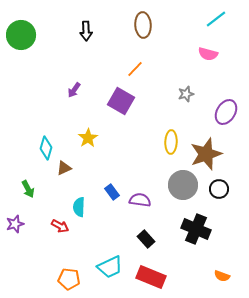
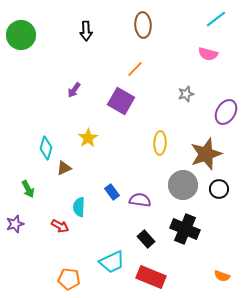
yellow ellipse: moved 11 px left, 1 px down
black cross: moved 11 px left
cyan trapezoid: moved 2 px right, 5 px up
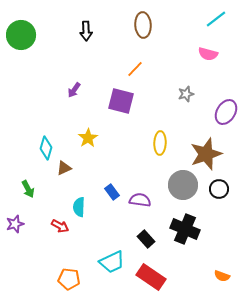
purple square: rotated 16 degrees counterclockwise
red rectangle: rotated 12 degrees clockwise
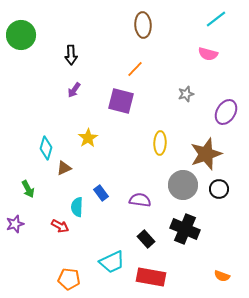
black arrow: moved 15 px left, 24 px down
blue rectangle: moved 11 px left, 1 px down
cyan semicircle: moved 2 px left
red rectangle: rotated 24 degrees counterclockwise
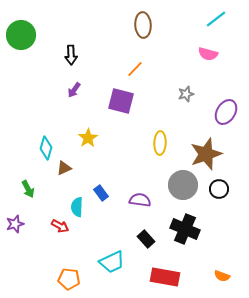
red rectangle: moved 14 px right
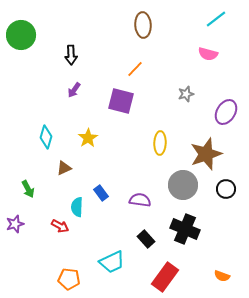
cyan diamond: moved 11 px up
black circle: moved 7 px right
red rectangle: rotated 64 degrees counterclockwise
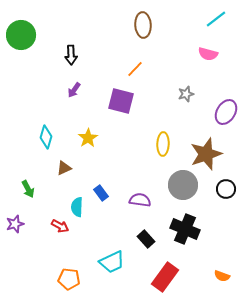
yellow ellipse: moved 3 px right, 1 px down
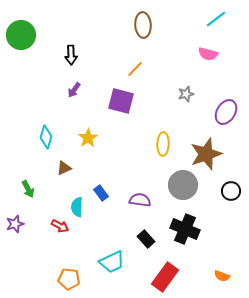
black circle: moved 5 px right, 2 px down
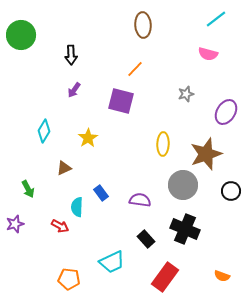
cyan diamond: moved 2 px left, 6 px up; rotated 15 degrees clockwise
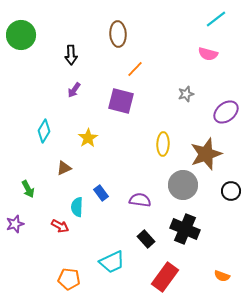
brown ellipse: moved 25 px left, 9 px down
purple ellipse: rotated 20 degrees clockwise
